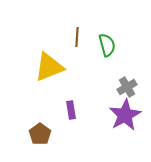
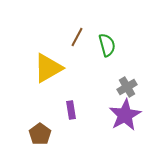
brown line: rotated 24 degrees clockwise
yellow triangle: moved 1 px left, 1 px down; rotated 8 degrees counterclockwise
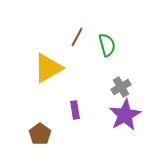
gray cross: moved 6 px left
purple rectangle: moved 4 px right
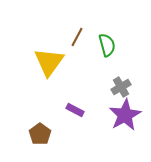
yellow triangle: moved 1 px right, 6 px up; rotated 24 degrees counterclockwise
purple rectangle: rotated 54 degrees counterclockwise
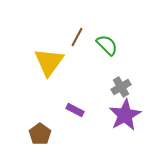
green semicircle: rotated 30 degrees counterclockwise
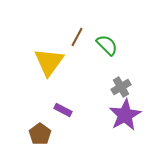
purple rectangle: moved 12 px left
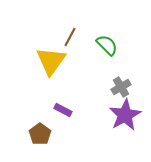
brown line: moved 7 px left
yellow triangle: moved 2 px right, 1 px up
